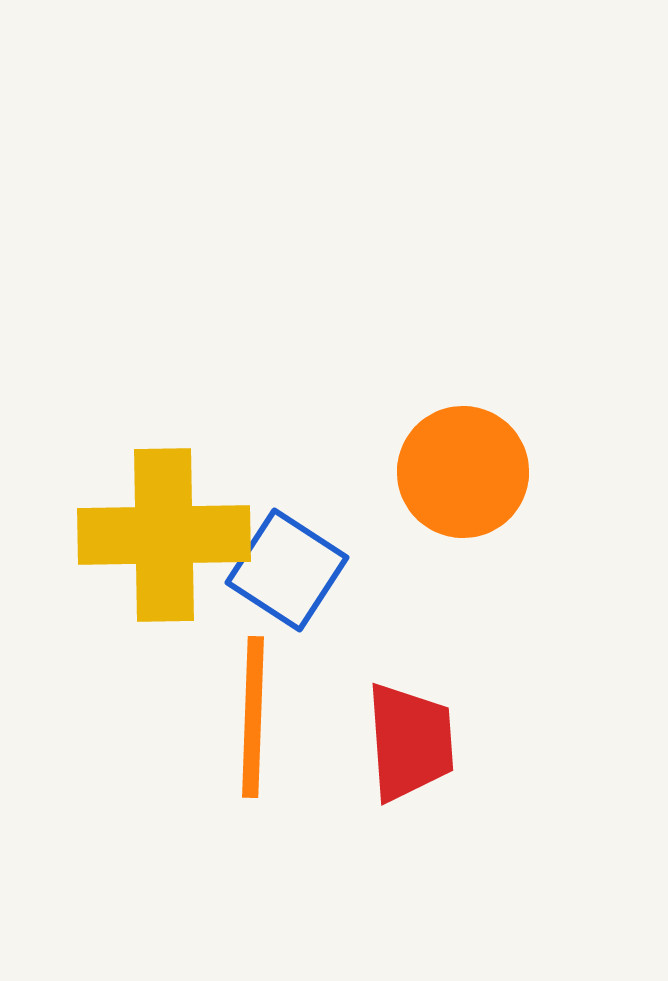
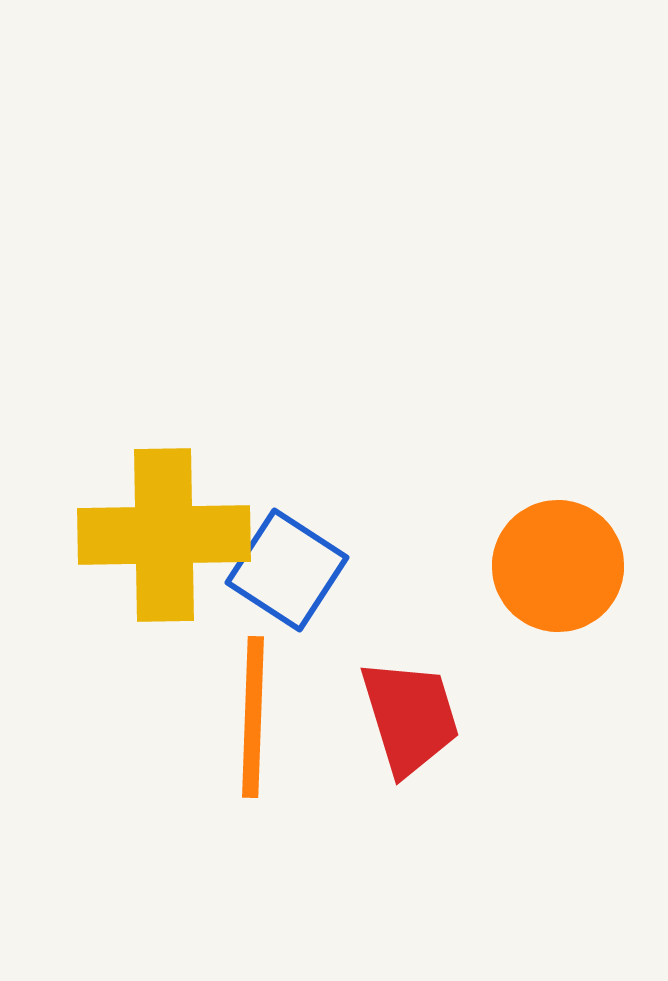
orange circle: moved 95 px right, 94 px down
red trapezoid: moved 25 px up; rotated 13 degrees counterclockwise
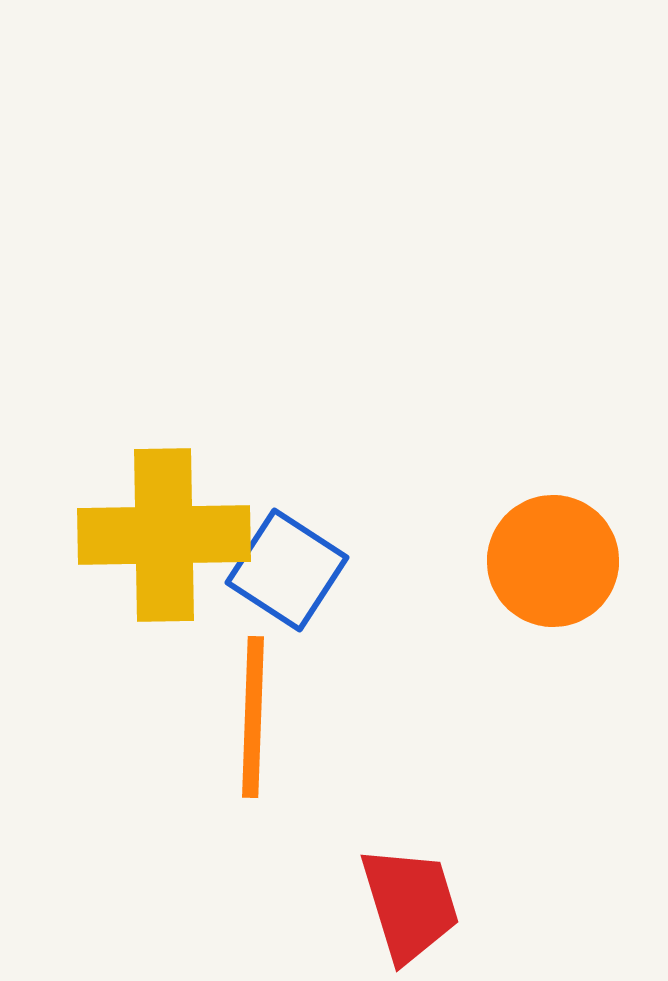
orange circle: moved 5 px left, 5 px up
red trapezoid: moved 187 px down
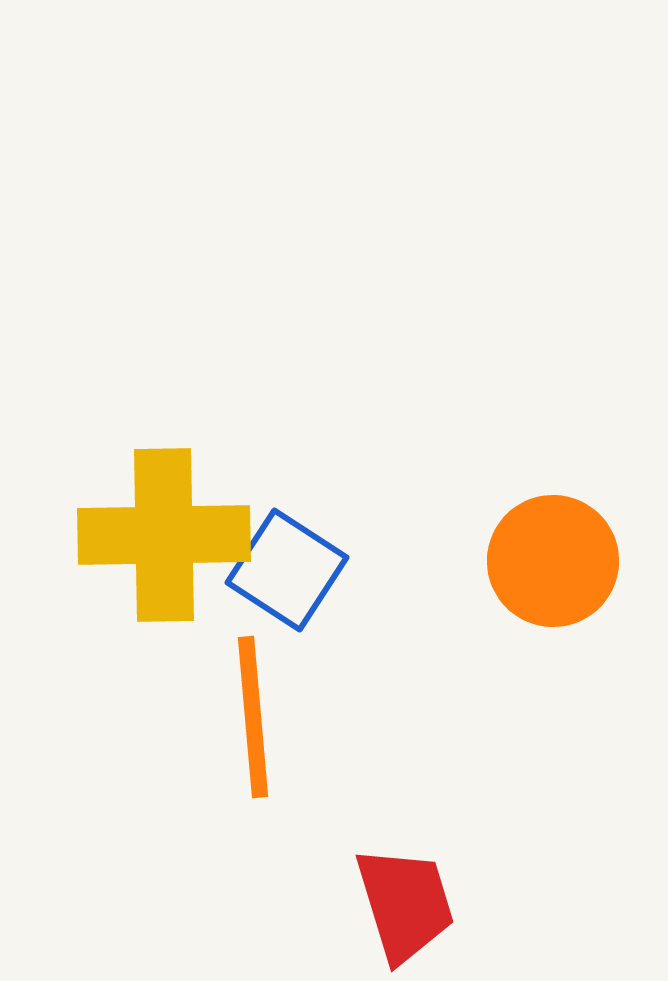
orange line: rotated 7 degrees counterclockwise
red trapezoid: moved 5 px left
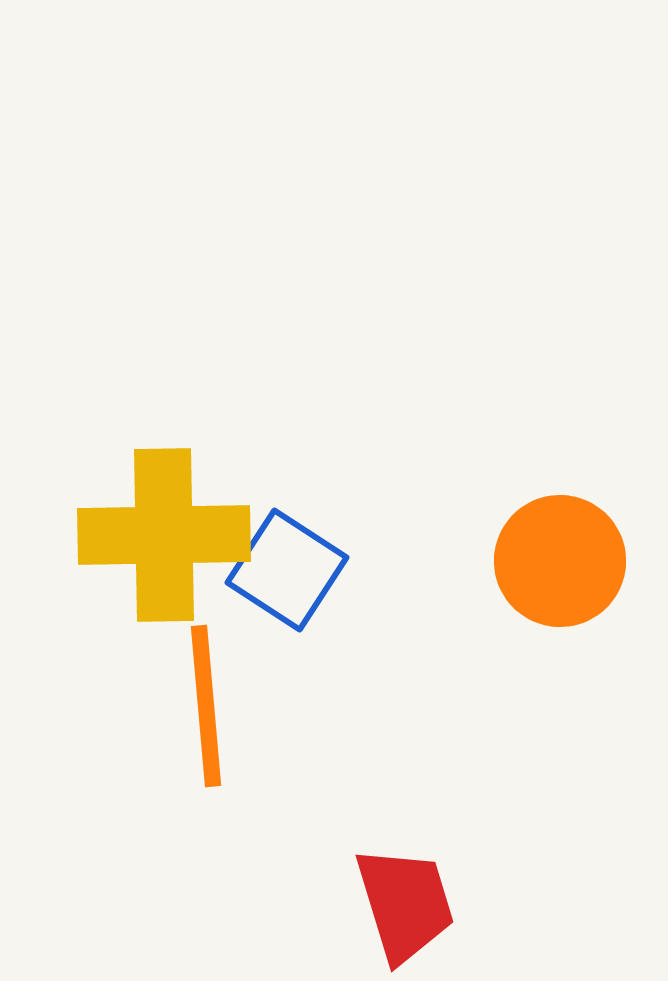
orange circle: moved 7 px right
orange line: moved 47 px left, 11 px up
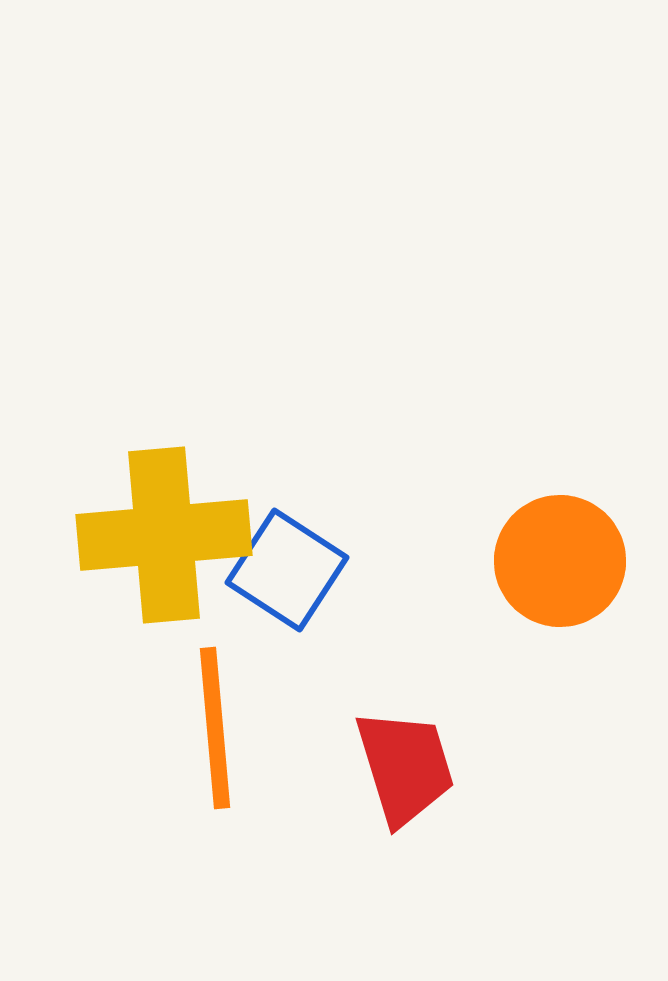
yellow cross: rotated 4 degrees counterclockwise
orange line: moved 9 px right, 22 px down
red trapezoid: moved 137 px up
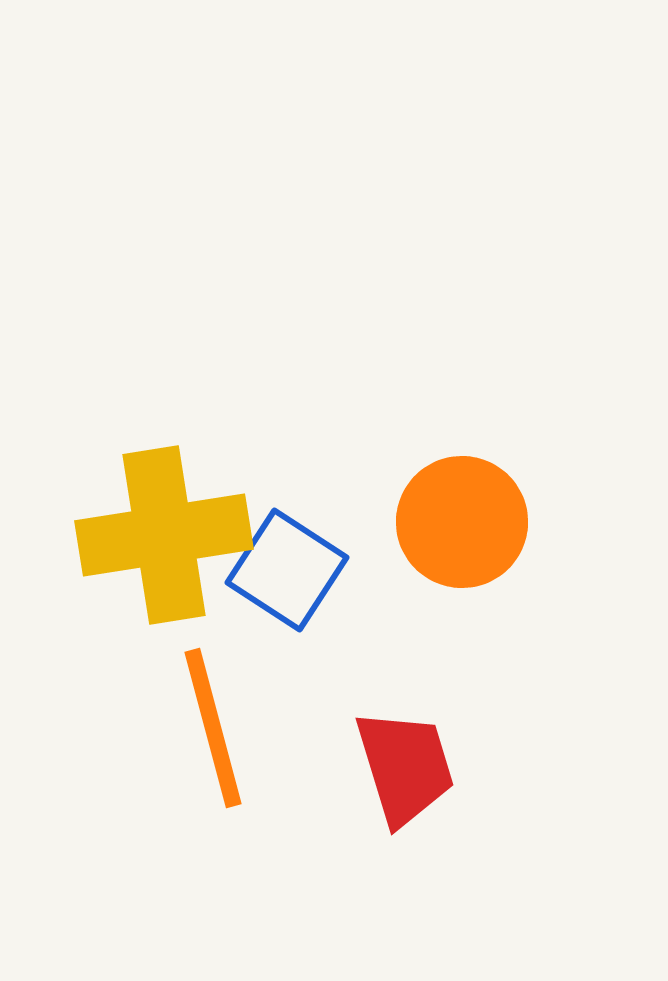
yellow cross: rotated 4 degrees counterclockwise
orange circle: moved 98 px left, 39 px up
orange line: moved 2 px left; rotated 10 degrees counterclockwise
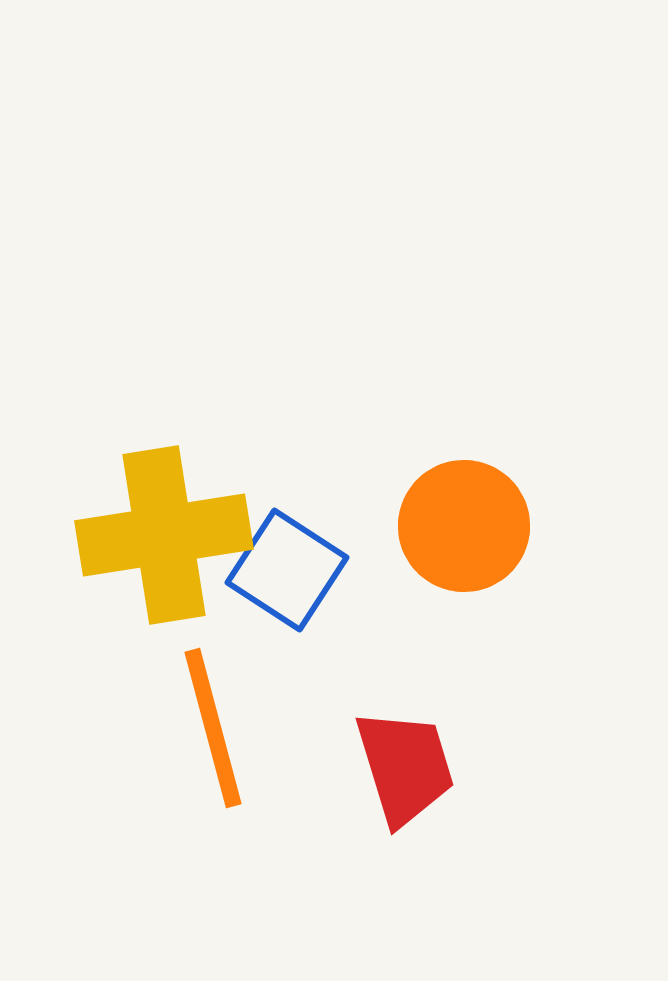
orange circle: moved 2 px right, 4 px down
